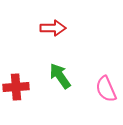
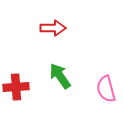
pink semicircle: rotated 8 degrees clockwise
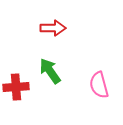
green arrow: moved 10 px left, 5 px up
pink semicircle: moved 7 px left, 4 px up
